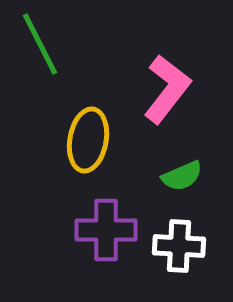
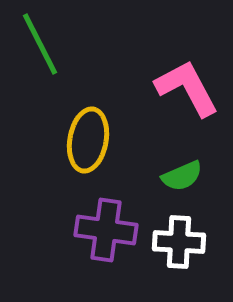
pink L-shape: moved 20 px right, 1 px up; rotated 66 degrees counterclockwise
purple cross: rotated 8 degrees clockwise
white cross: moved 4 px up
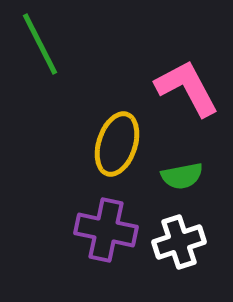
yellow ellipse: moved 29 px right, 4 px down; rotated 8 degrees clockwise
green semicircle: rotated 12 degrees clockwise
purple cross: rotated 4 degrees clockwise
white cross: rotated 21 degrees counterclockwise
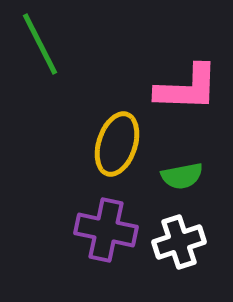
pink L-shape: rotated 120 degrees clockwise
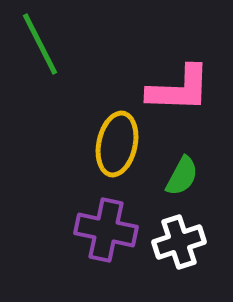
pink L-shape: moved 8 px left, 1 px down
yellow ellipse: rotated 6 degrees counterclockwise
green semicircle: rotated 51 degrees counterclockwise
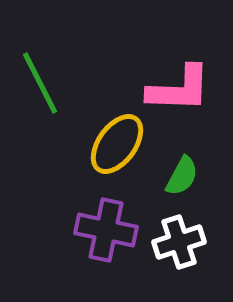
green line: moved 39 px down
yellow ellipse: rotated 24 degrees clockwise
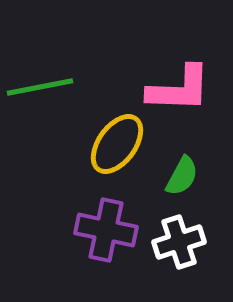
green line: moved 4 px down; rotated 74 degrees counterclockwise
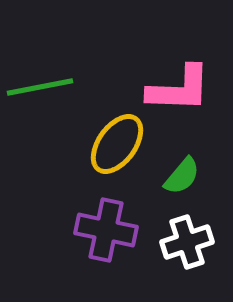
green semicircle: rotated 12 degrees clockwise
white cross: moved 8 px right
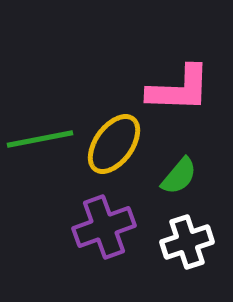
green line: moved 52 px down
yellow ellipse: moved 3 px left
green semicircle: moved 3 px left
purple cross: moved 2 px left, 3 px up; rotated 32 degrees counterclockwise
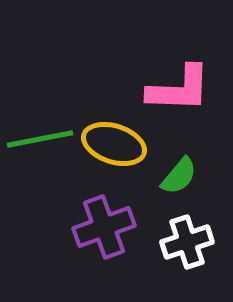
yellow ellipse: rotated 72 degrees clockwise
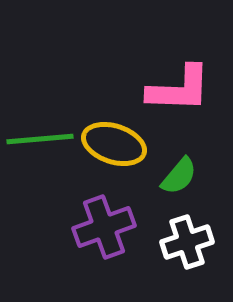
green line: rotated 6 degrees clockwise
